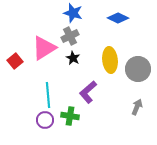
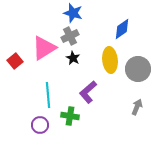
blue diamond: moved 4 px right, 11 px down; rotated 60 degrees counterclockwise
purple circle: moved 5 px left, 5 px down
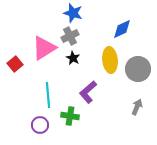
blue diamond: rotated 10 degrees clockwise
red square: moved 3 px down
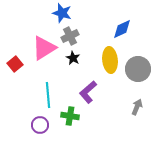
blue star: moved 11 px left
